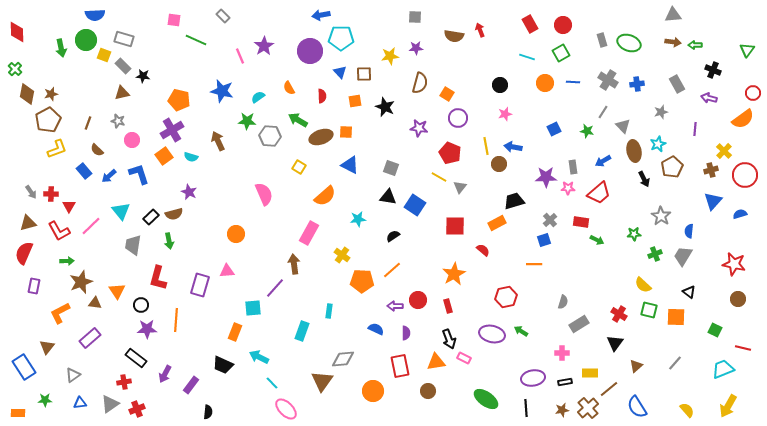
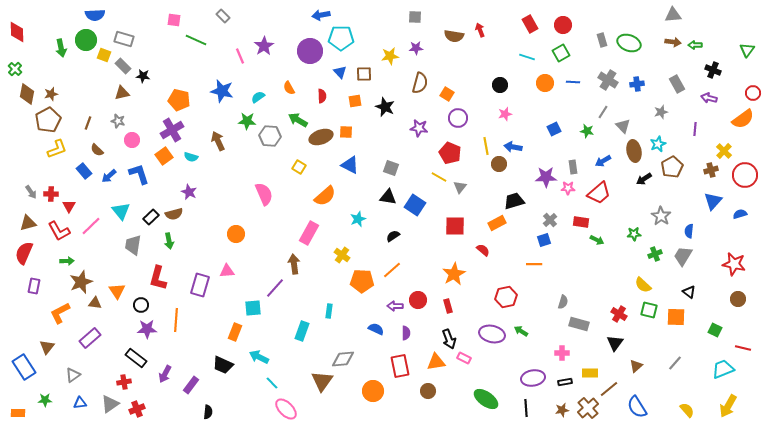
black arrow at (644, 179): rotated 84 degrees clockwise
cyan star at (358, 219): rotated 14 degrees counterclockwise
gray rectangle at (579, 324): rotated 48 degrees clockwise
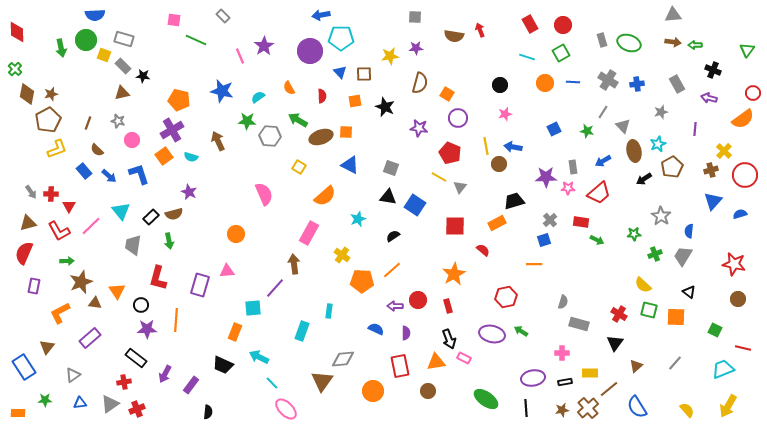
blue arrow at (109, 176): rotated 98 degrees counterclockwise
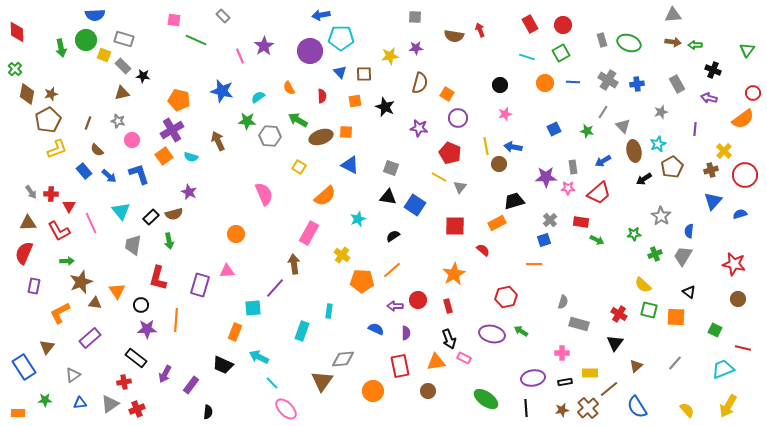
brown triangle at (28, 223): rotated 12 degrees clockwise
pink line at (91, 226): moved 3 px up; rotated 70 degrees counterclockwise
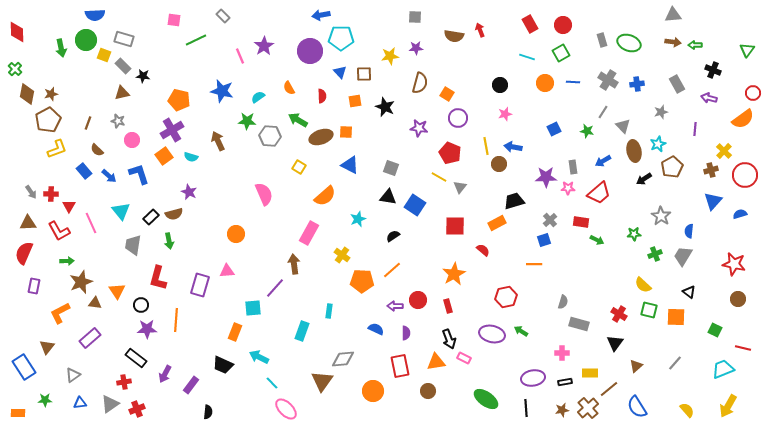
green line at (196, 40): rotated 50 degrees counterclockwise
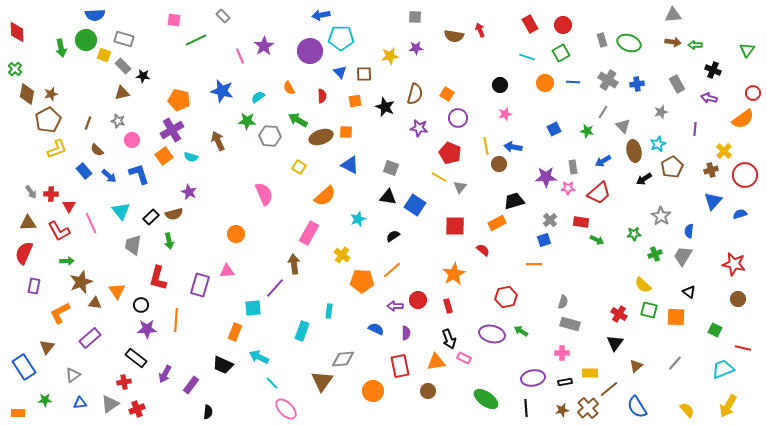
brown semicircle at (420, 83): moved 5 px left, 11 px down
gray rectangle at (579, 324): moved 9 px left
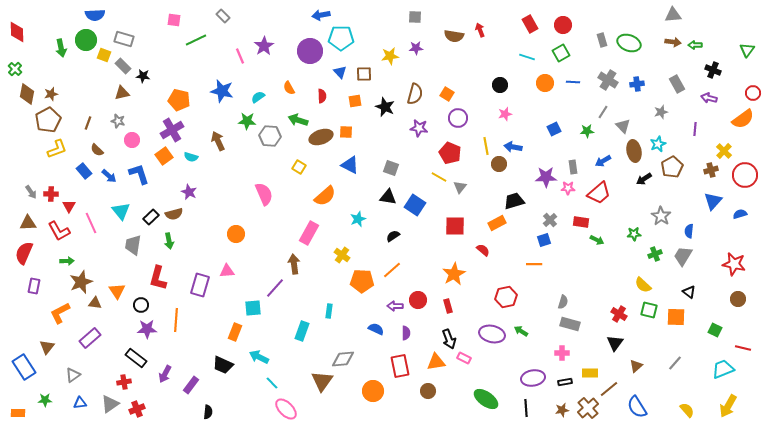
green arrow at (298, 120): rotated 12 degrees counterclockwise
green star at (587, 131): rotated 16 degrees counterclockwise
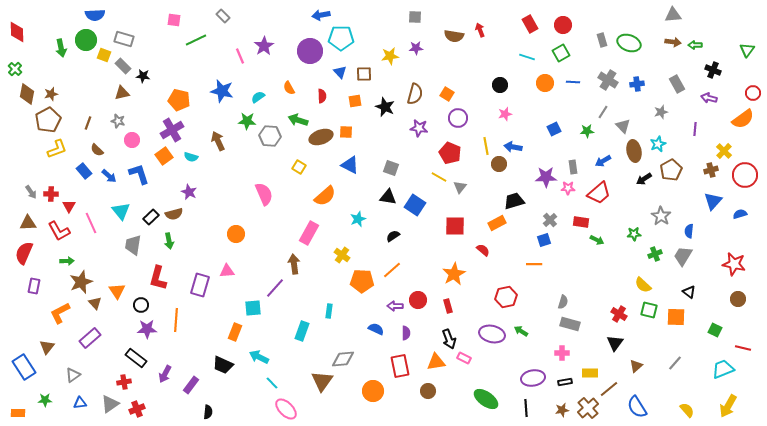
brown pentagon at (672, 167): moved 1 px left, 3 px down
brown triangle at (95, 303): rotated 40 degrees clockwise
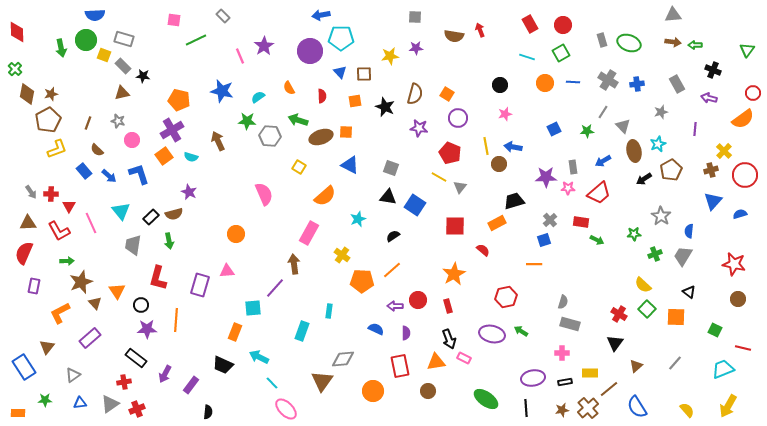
green square at (649, 310): moved 2 px left, 1 px up; rotated 30 degrees clockwise
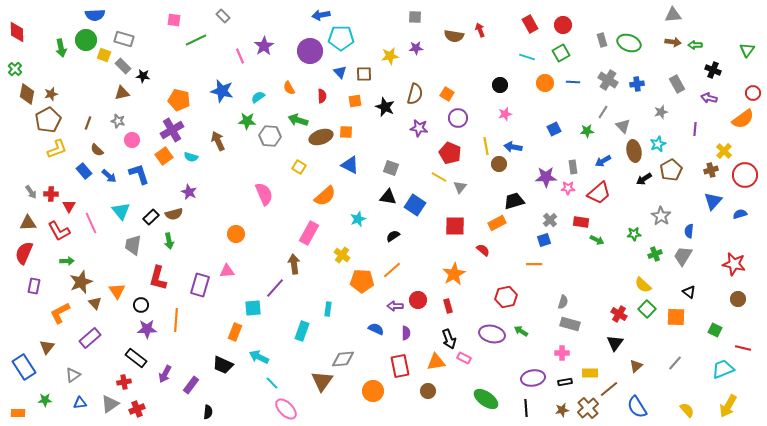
cyan rectangle at (329, 311): moved 1 px left, 2 px up
